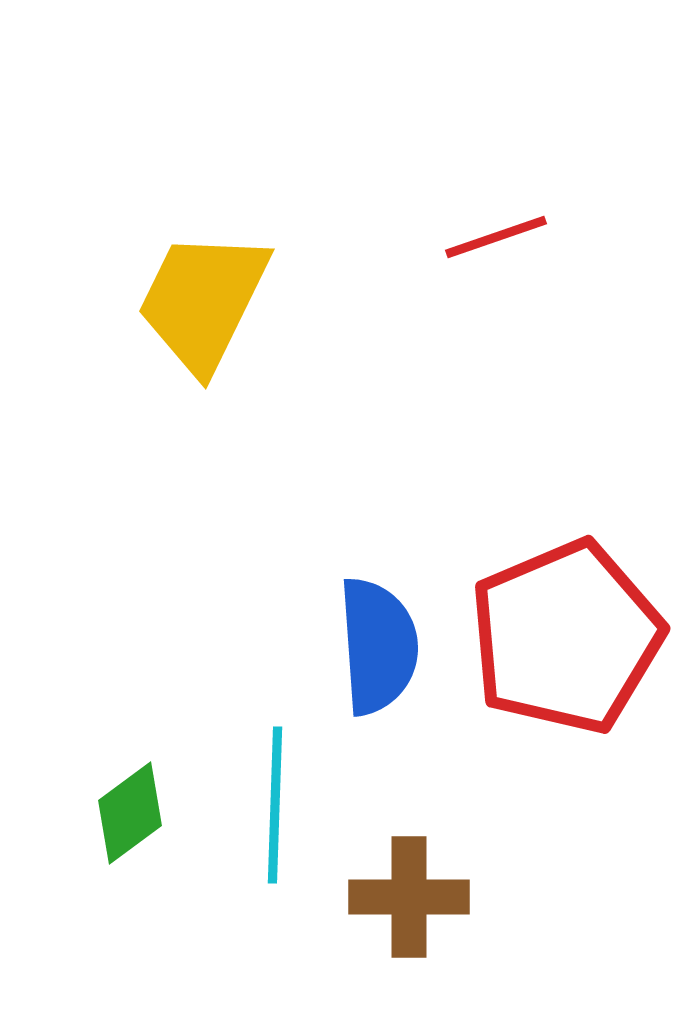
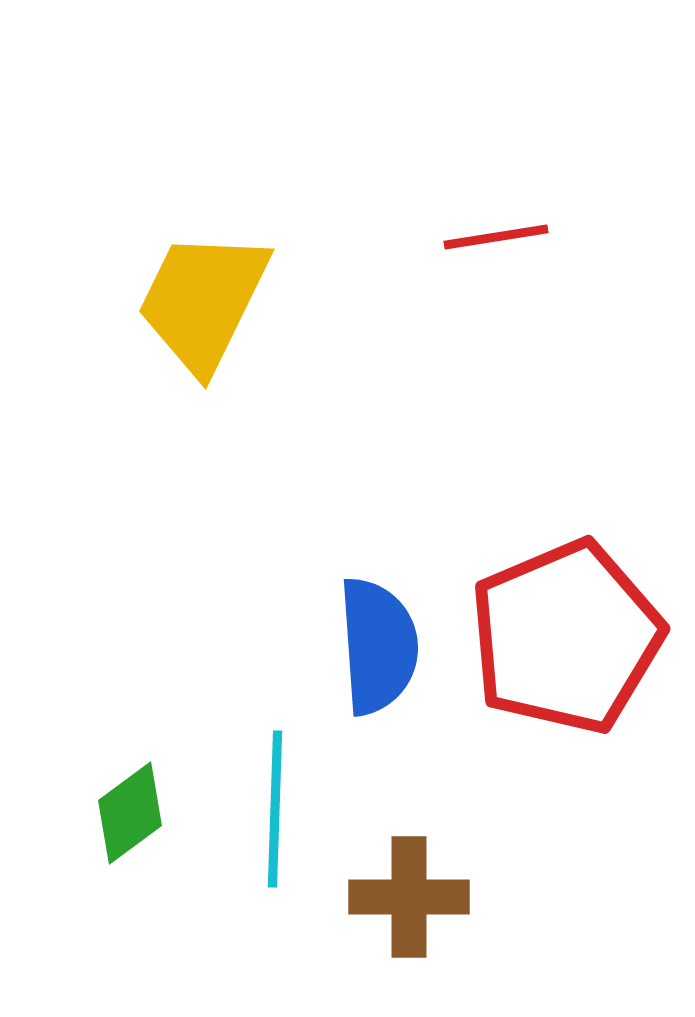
red line: rotated 10 degrees clockwise
cyan line: moved 4 px down
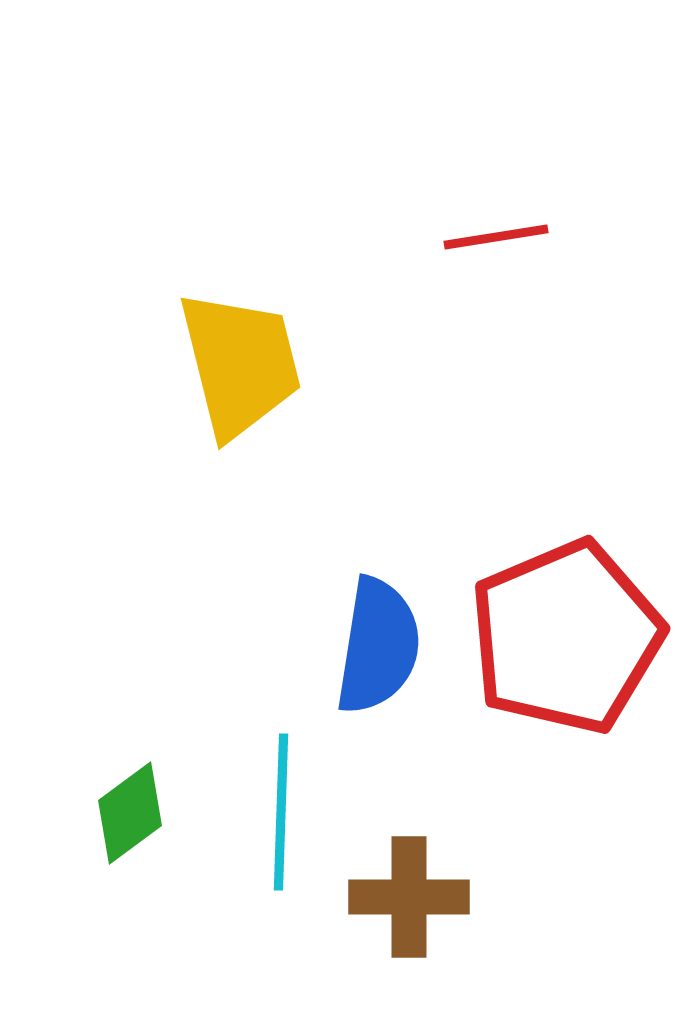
yellow trapezoid: moved 37 px right, 63 px down; rotated 140 degrees clockwise
blue semicircle: rotated 13 degrees clockwise
cyan line: moved 6 px right, 3 px down
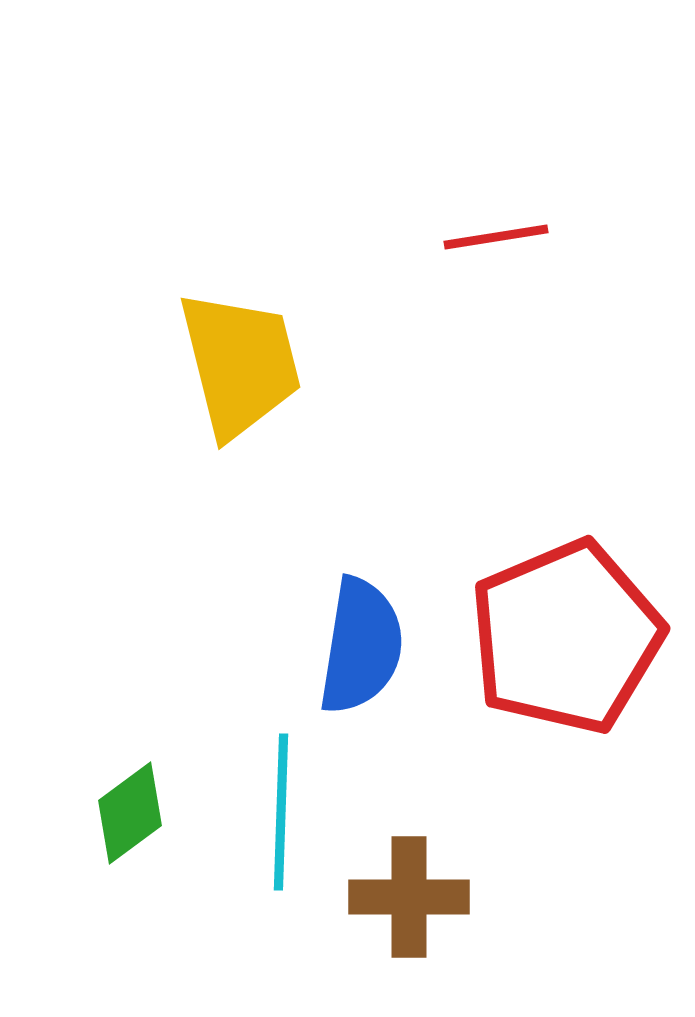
blue semicircle: moved 17 px left
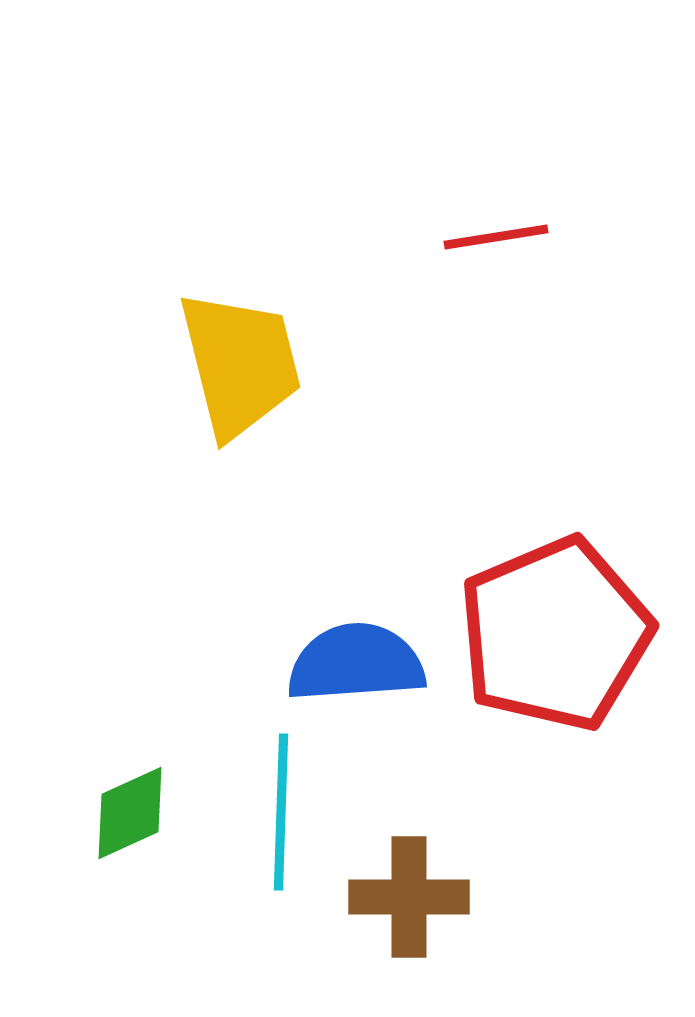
red pentagon: moved 11 px left, 3 px up
blue semicircle: moved 5 px left, 17 px down; rotated 103 degrees counterclockwise
green diamond: rotated 12 degrees clockwise
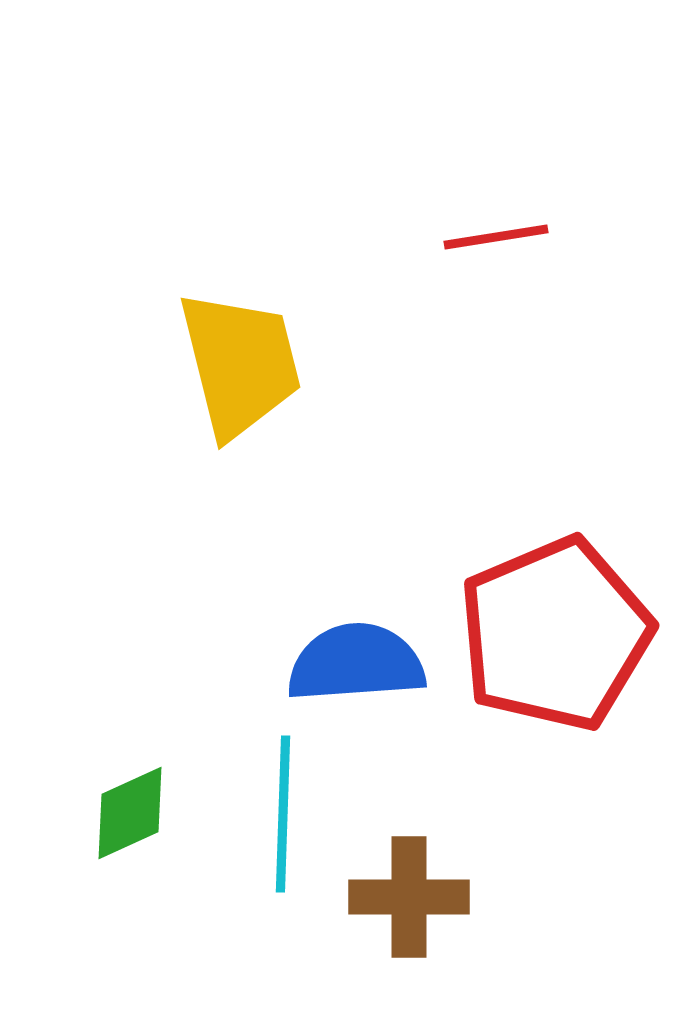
cyan line: moved 2 px right, 2 px down
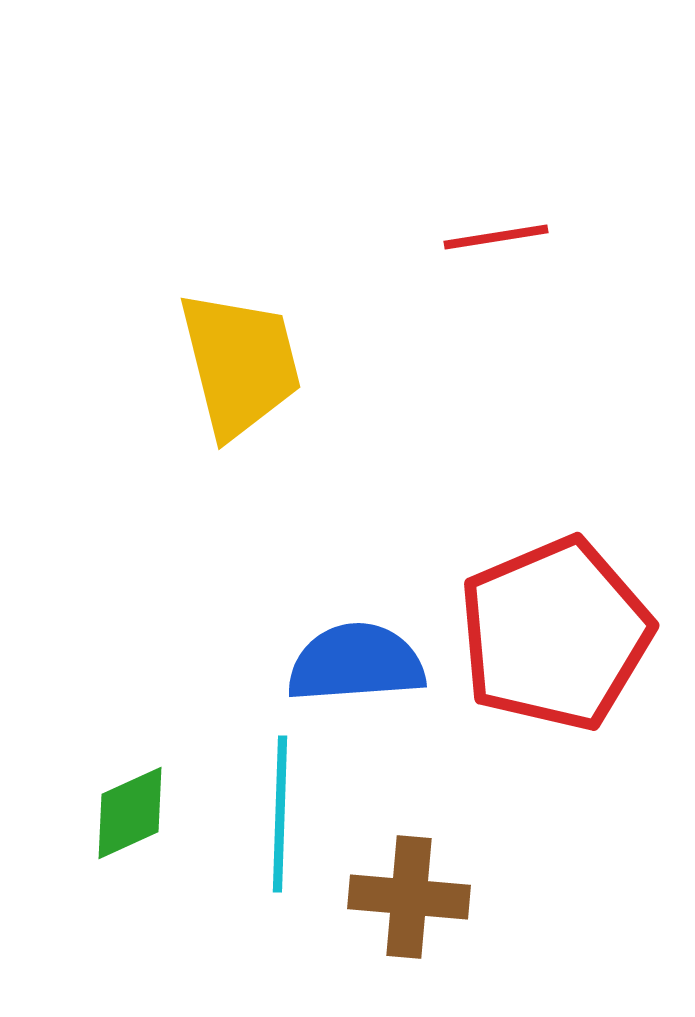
cyan line: moved 3 px left
brown cross: rotated 5 degrees clockwise
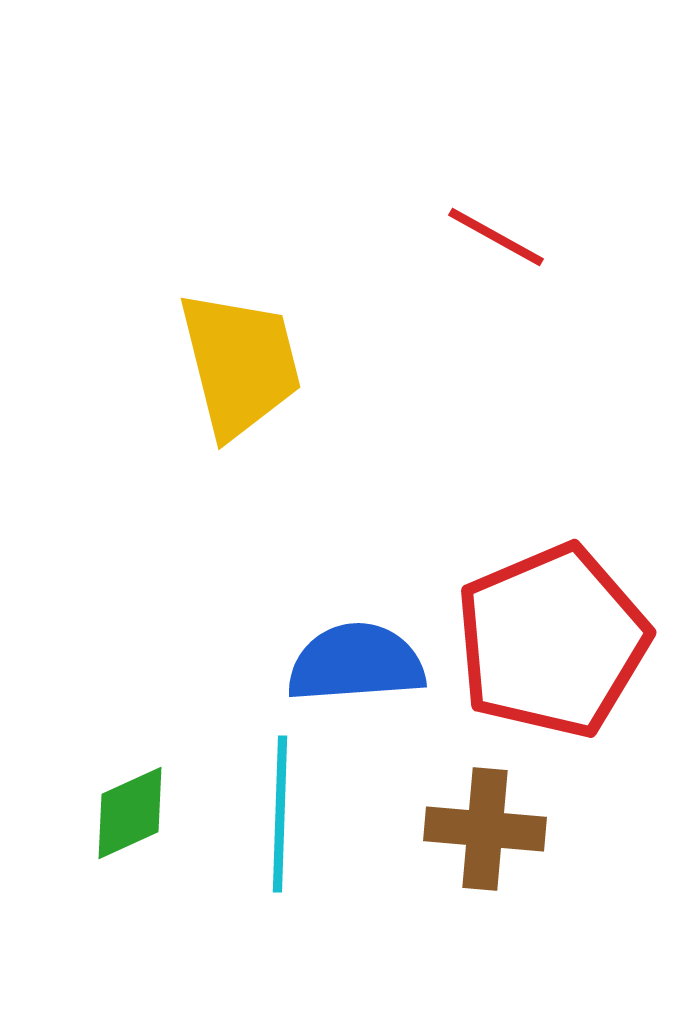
red line: rotated 38 degrees clockwise
red pentagon: moved 3 px left, 7 px down
brown cross: moved 76 px right, 68 px up
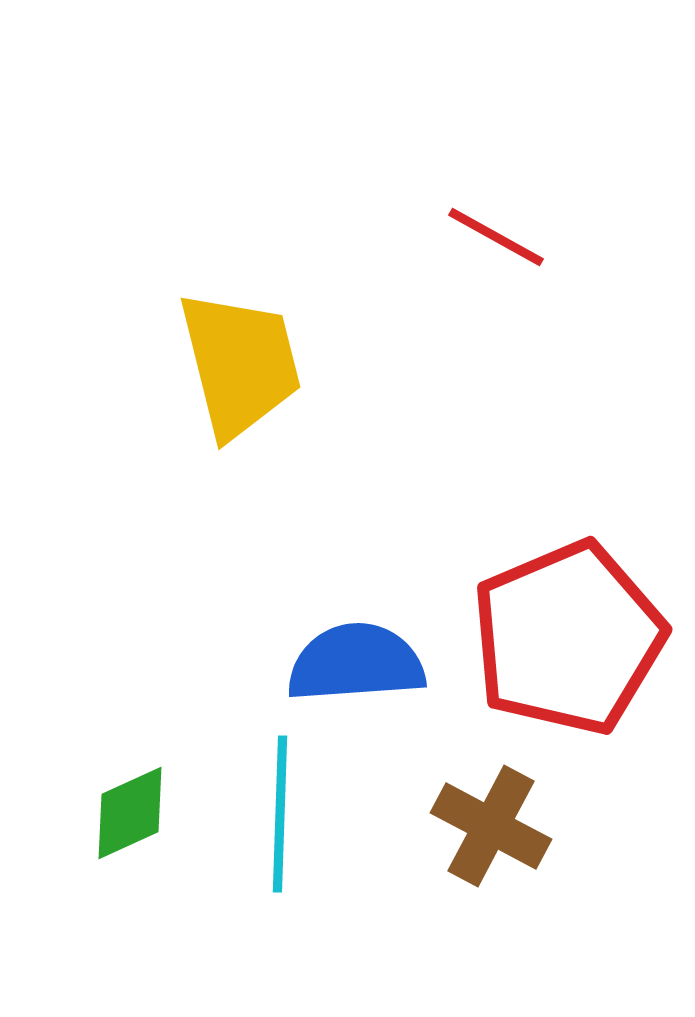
red pentagon: moved 16 px right, 3 px up
brown cross: moved 6 px right, 3 px up; rotated 23 degrees clockwise
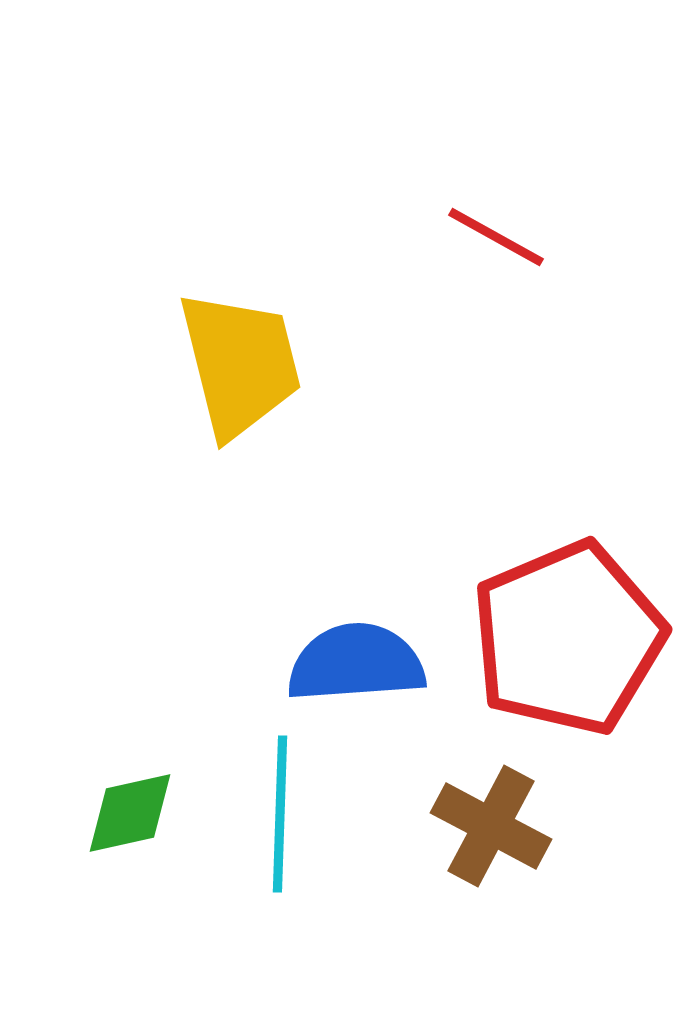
green diamond: rotated 12 degrees clockwise
